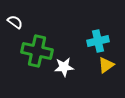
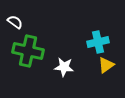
cyan cross: moved 1 px down
green cross: moved 9 px left
white star: rotated 12 degrees clockwise
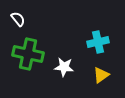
white semicircle: moved 3 px right, 3 px up; rotated 14 degrees clockwise
green cross: moved 3 px down
yellow triangle: moved 5 px left, 10 px down
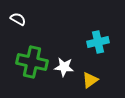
white semicircle: rotated 21 degrees counterclockwise
green cross: moved 4 px right, 8 px down
yellow triangle: moved 11 px left, 5 px down
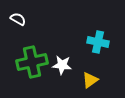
cyan cross: rotated 25 degrees clockwise
green cross: rotated 24 degrees counterclockwise
white star: moved 2 px left, 2 px up
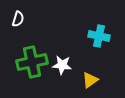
white semicircle: rotated 77 degrees clockwise
cyan cross: moved 1 px right, 6 px up
